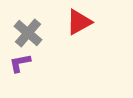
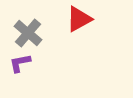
red triangle: moved 3 px up
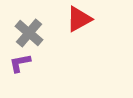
gray cross: moved 1 px right
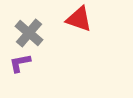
red triangle: rotated 48 degrees clockwise
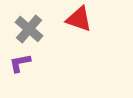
gray cross: moved 4 px up
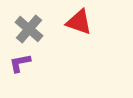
red triangle: moved 3 px down
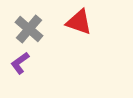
purple L-shape: rotated 25 degrees counterclockwise
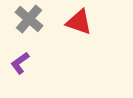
gray cross: moved 10 px up
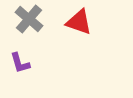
purple L-shape: rotated 70 degrees counterclockwise
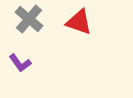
purple L-shape: rotated 20 degrees counterclockwise
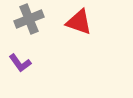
gray cross: rotated 28 degrees clockwise
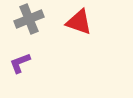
purple L-shape: rotated 105 degrees clockwise
